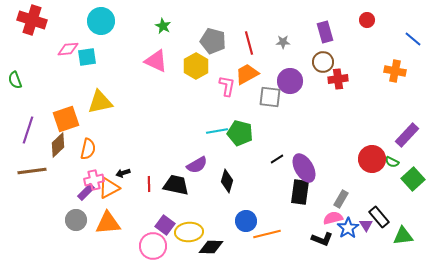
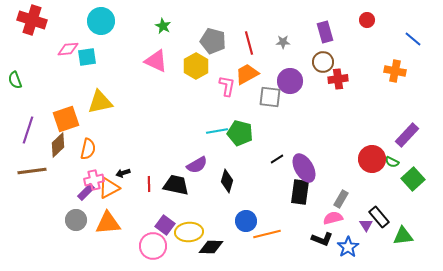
blue star at (348, 228): moved 19 px down
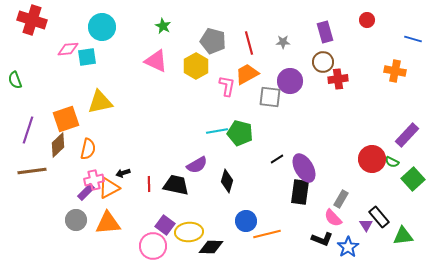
cyan circle at (101, 21): moved 1 px right, 6 px down
blue line at (413, 39): rotated 24 degrees counterclockwise
pink semicircle at (333, 218): rotated 120 degrees counterclockwise
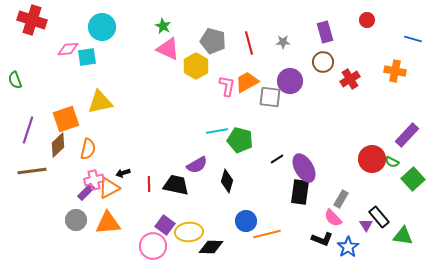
pink triangle at (156, 61): moved 12 px right, 12 px up
orange trapezoid at (247, 74): moved 8 px down
red cross at (338, 79): moved 12 px right; rotated 24 degrees counterclockwise
green pentagon at (240, 133): moved 7 px down
green triangle at (403, 236): rotated 15 degrees clockwise
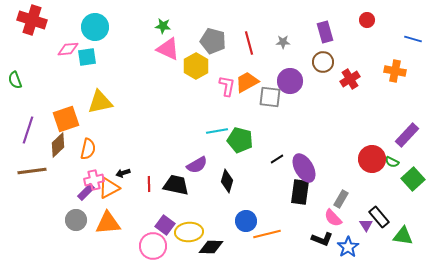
green star at (163, 26): rotated 21 degrees counterclockwise
cyan circle at (102, 27): moved 7 px left
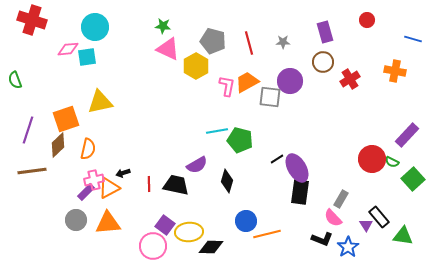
purple ellipse at (304, 168): moved 7 px left
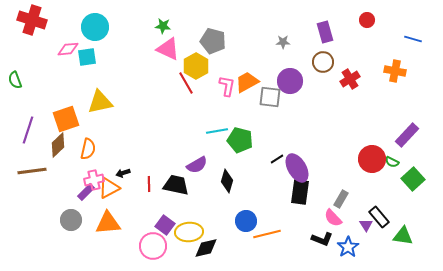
red line at (249, 43): moved 63 px left, 40 px down; rotated 15 degrees counterclockwise
gray circle at (76, 220): moved 5 px left
black diamond at (211, 247): moved 5 px left, 1 px down; rotated 15 degrees counterclockwise
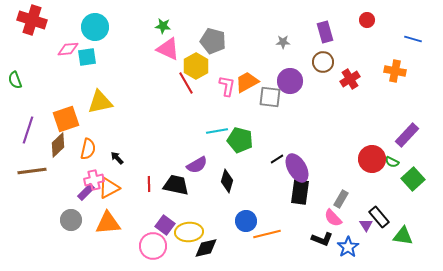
black arrow at (123, 173): moved 6 px left, 15 px up; rotated 64 degrees clockwise
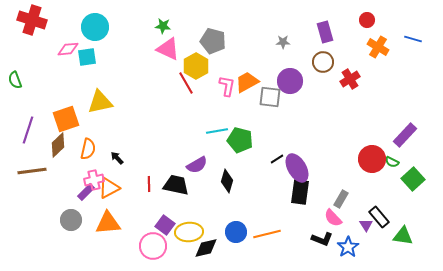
orange cross at (395, 71): moved 17 px left, 24 px up; rotated 20 degrees clockwise
purple rectangle at (407, 135): moved 2 px left
blue circle at (246, 221): moved 10 px left, 11 px down
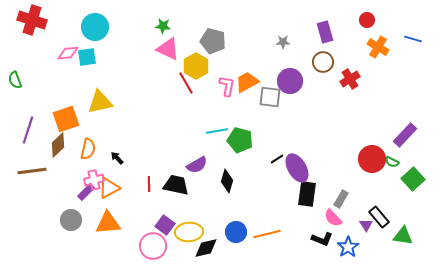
pink diamond at (68, 49): moved 4 px down
black rectangle at (300, 192): moved 7 px right, 2 px down
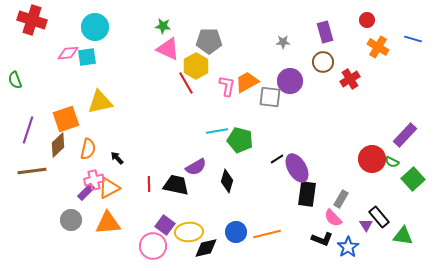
gray pentagon at (213, 41): moved 4 px left; rotated 15 degrees counterclockwise
purple semicircle at (197, 165): moved 1 px left, 2 px down
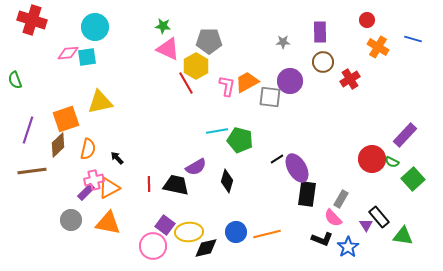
purple rectangle at (325, 32): moved 5 px left; rotated 15 degrees clockwise
orange triangle at (108, 223): rotated 16 degrees clockwise
